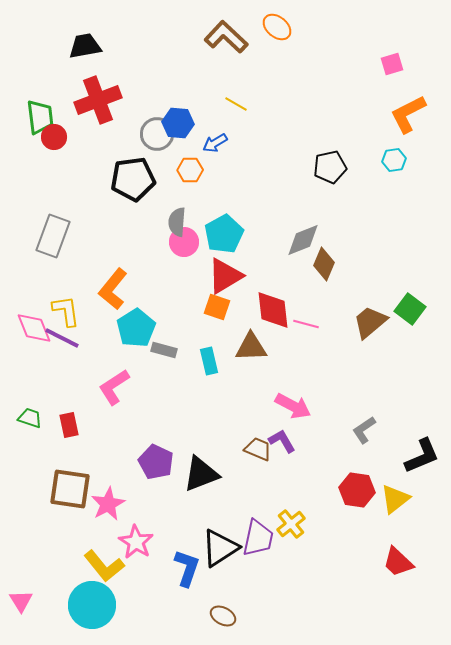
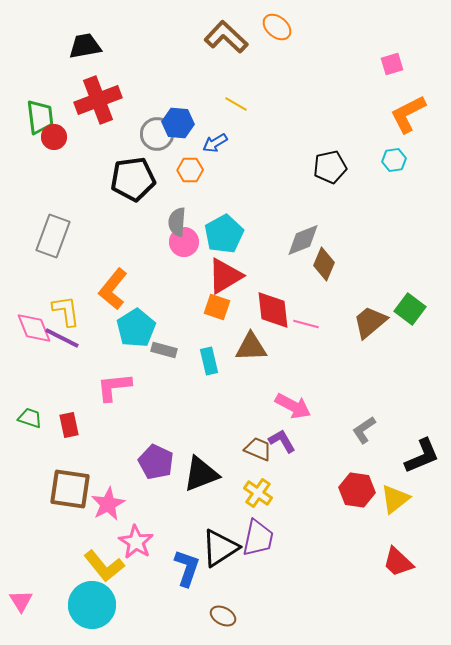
pink L-shape at (114, 387): rotated 27 degrees clockwise
yellow cross at (291, 524): moved 33 px left, 31 px up; rotated 16 degrees counterclockwise
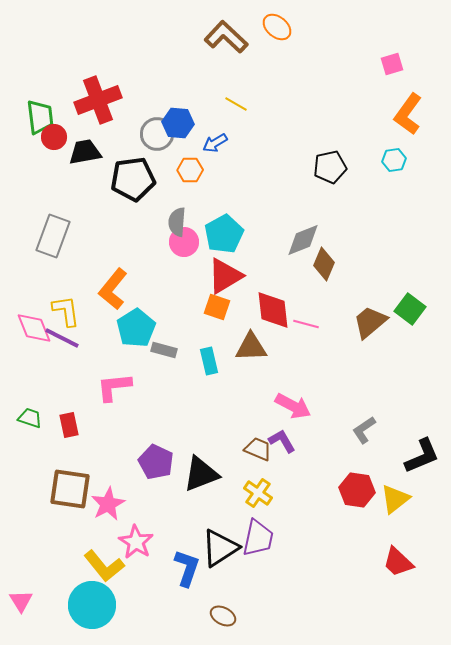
black trapezoid at (85, 46): moved 106 px down
orange L-shape at (408, 114): rotated 27 degrees counterclockwise
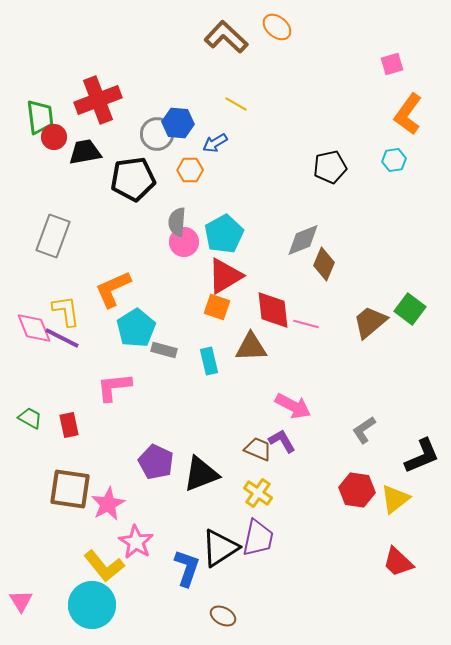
orange L-shape at (113, 289): rotated 27 degrees clockwise
green trapezoid at (30, 418): rotated 10 degrees clockwise
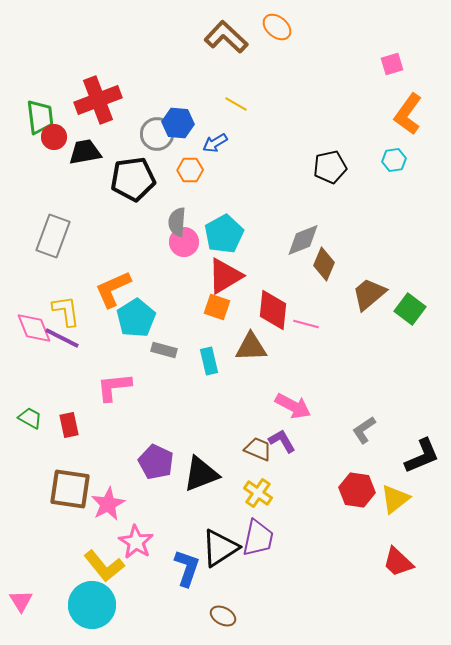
red diamond at (273, 310): rotated 12 degrees clockwise
brown trapezoid at (370, 322): moved 1 px left, 28 px up
cyan pentagon at (136, 328): moved 10 px up
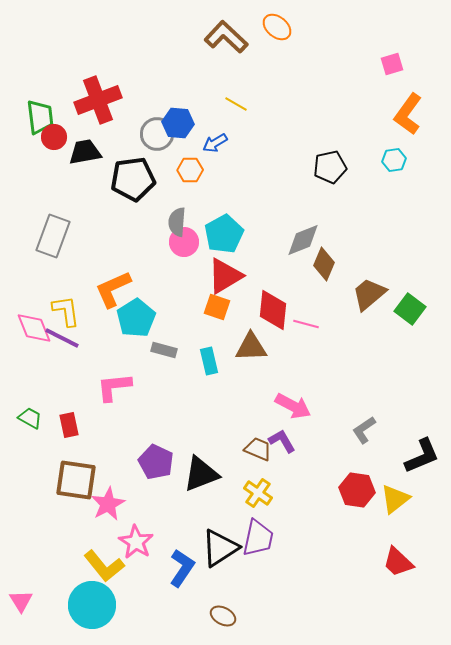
brown square at (70, 489): moved 6 px right, 9 px up
blue L-shape at (187, 568): moved 5 px left; rotated 15 degrees clockwise
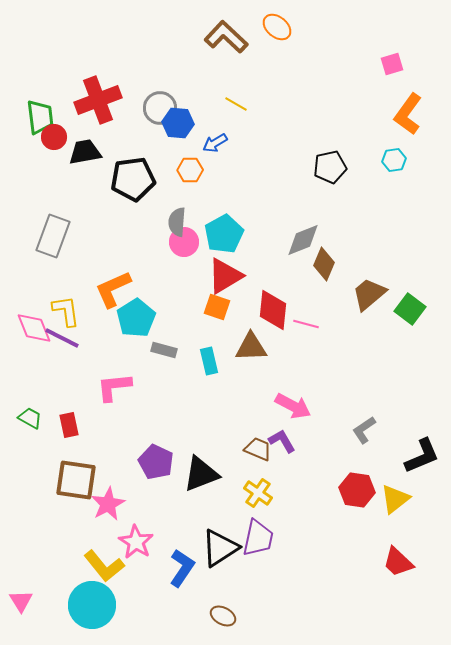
gray circle at (157, 134): moved 3 px right, 26 px up
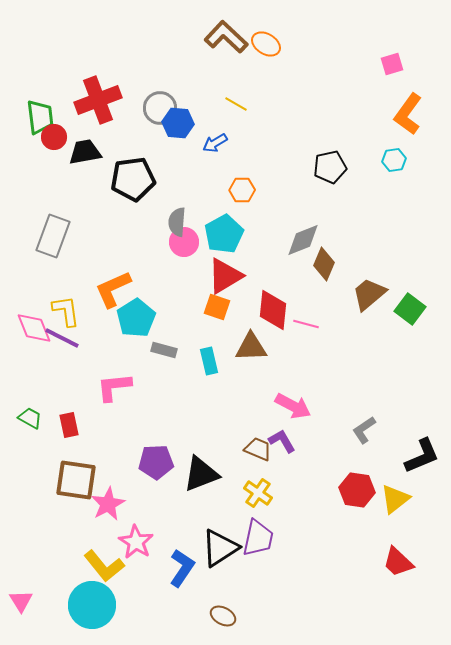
orange ellipse at (277, 27): moved 11 px left, 17 px down; rotated 8 degrees counterclockwise
orange hexagon at (190, 170): moved 52 px right, 20 px down
purple pentagon at (156, 462): rotated 28 degrees counterclockwise
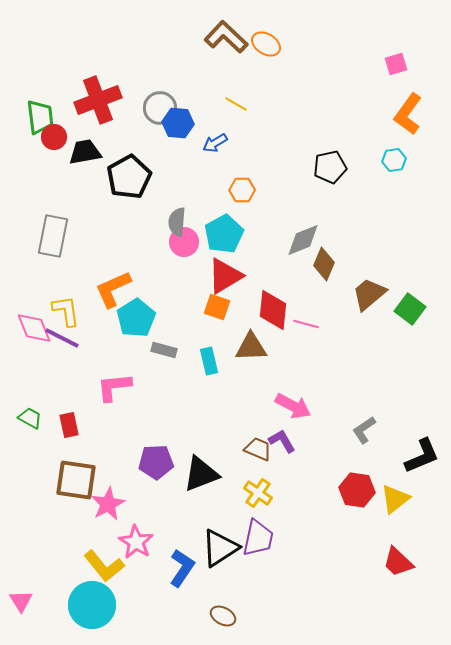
pink square at (392, 64): moved 4 px right
black pentagon at (133, 179): moved 4 px left, 2 px up; rotated 21 degrees counterclockwise
gray rectangle at (53, 236): rotated 9 degrees counterclockwise
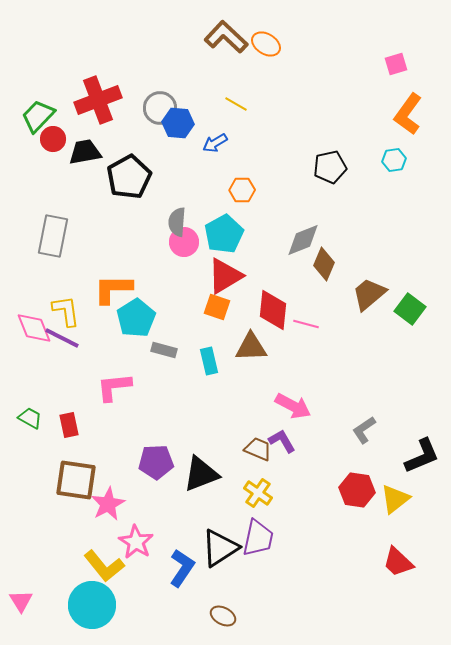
green trapezoid at (40, 117): moved 2 px left, 1 px up; rotated 129 degrees counterclockwise
red circle at (54, 137): moved 1 px left, 2 px down
orange L-shape at (113, 289): rotated 24 degrees clockwise
